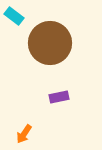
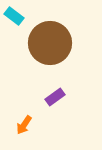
purple rectangle: moved 4 px left; rotated 24 degrees counterclockwise
orange arrow: moved 9 px up
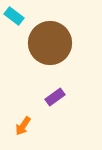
orange arrow: moved 1 px left, 1 px down
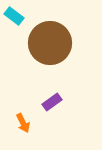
purple rectangle: moved 3 px left, 5 px down
orange arrow: moved 3 px up; rotated 60 degrees counterclockwise
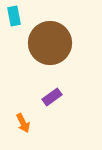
cyan rectangle: rotated 42 degrees clockwise
purple rectangle: moved 5 px up
